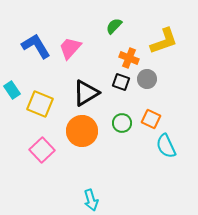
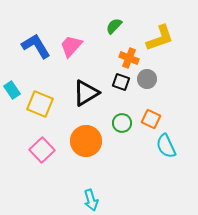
yellow L-shape: moved 4 px left, 3 px up
pink trapezoid: moved 1 px right, 2 px up
orange circle: moved 4 px right, 10 px down
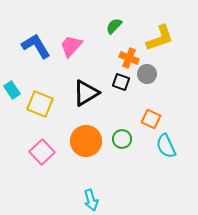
gray circle: moved 5 px up
green circle: moved 16 px down
pink square: moved 2 px down
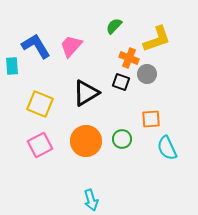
yellow L-shape: moved 3 px left, 1 px down
cyan rectangle: moved 24 px up; rotated 30 degrees clockwise
orange square: rotated 30 degrees counterclockwise
cyan semicircle: moved 1 px right, 2 px down
pink square: moved 2 px left, 7 px up; rotated 15 degrees clockwise
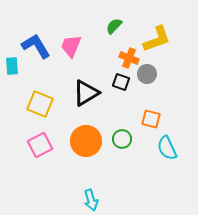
pink trapezoid: rotated 20 degrees counterclockwise
orange square: rotated 18 degrees clockwise
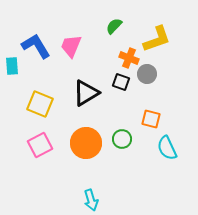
orange circle: moved 2 px down
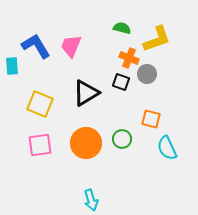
green semicircle: moved 8 px right, 2 px down; rotated 60 degrees clockwise
pink square: rotated 20 degrees clockwise
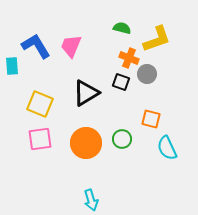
pink square: moved 6 px up
